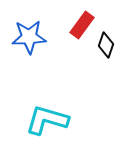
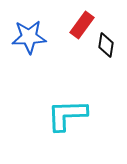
black diamond: rotated 10 degrees counterclockwise
cyan L-shape: moved 20 px right, 5 px up; rotated 18 degrees counterclockwise
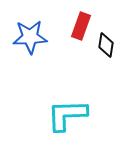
red rectangle: moved 1 px left, 1 px down; rotated 16 degrees counterclockwise
blue star: moved 1 px right
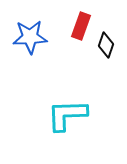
black diamond: rotated 10 degrees clockwise
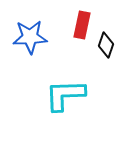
red rectangle: moved 1 px right, 1 px up; rotated 8 degrees counterclockwise
cyan L-shape: moved 2 px left, 20 px up
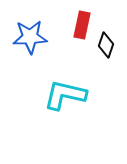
cyan L-shape: rotated 15 degrees clockwise
